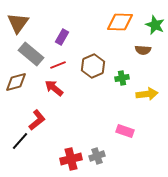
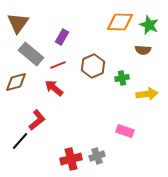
green star: moved 6 px left
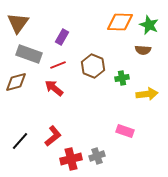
gray rectangle: moved 2 px left; rotated 20 degrees counterclockwise
brown hexagon: rotated 15 degrees counterclockwise
red L-shape: moved 16 px right, 16 px down
